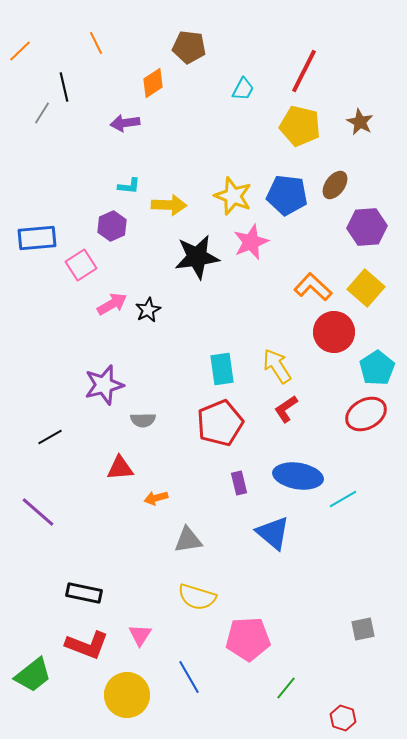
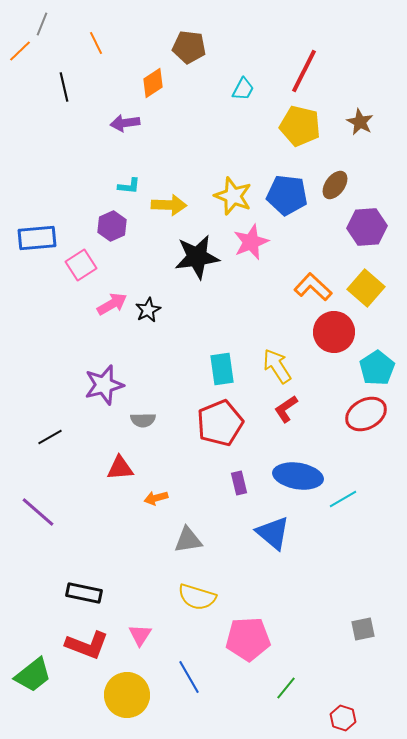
gray line at (42, 113): moved 89 px up; rotated 10 degrees counterclockwise
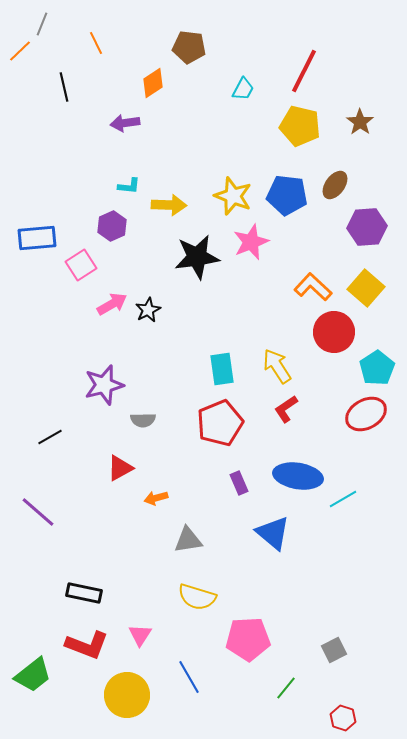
brown star at (360, 122): rotated 8 degrees clockwise
red triangle at (120, 468): rotated 24 degrees counterclockwise
purple rectangle at (239, 483): rotated 10 degrees counterclockwise
gray square at (363, 629): moved 29 px left, 21 px down; rotated 15 degrees counterclockwise
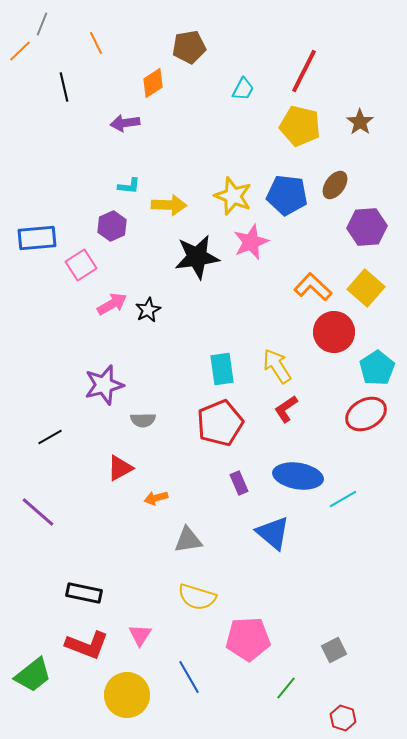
brown pentagon at (189, 47): rotated 16 degrees counterclockwise
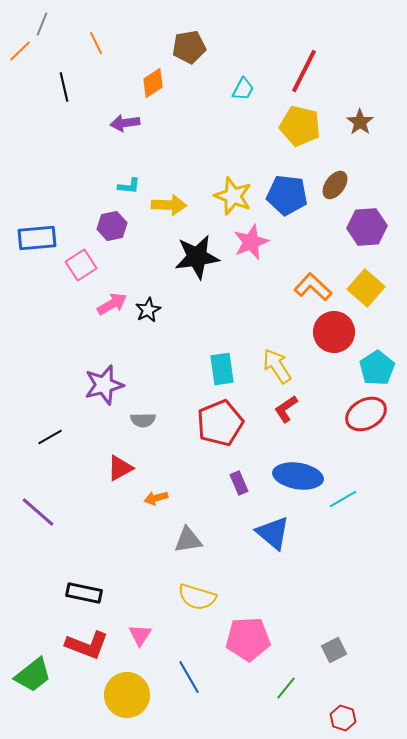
purple hexagon at (112, 226): rotated 12 degrees clockwise
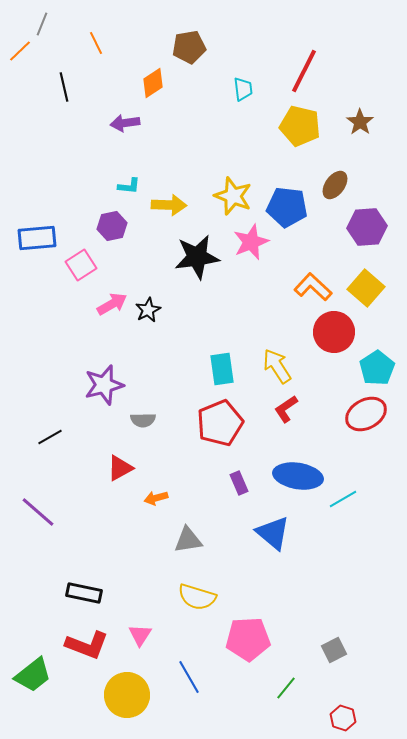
cyan trapezoid at (243, 89): rotated 35 degrees counterclockwise
blue pentagon at (287, 195): moved 12 px down
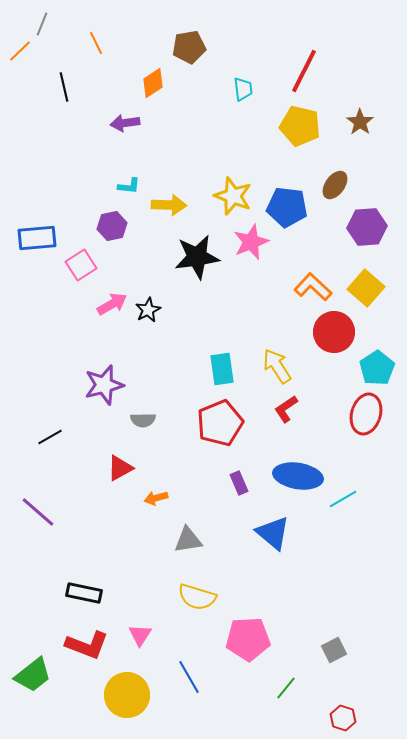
red ellipse at (366, 414): rotated 45 degrees counterclockwise
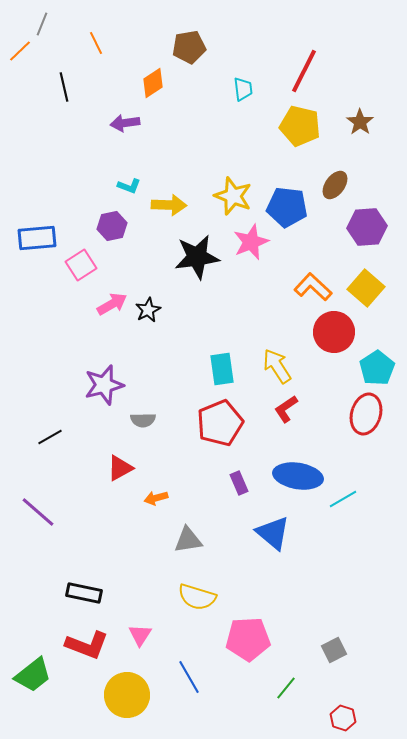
cyan L-shape at (129, 186): rotated 15 degrees clockwise
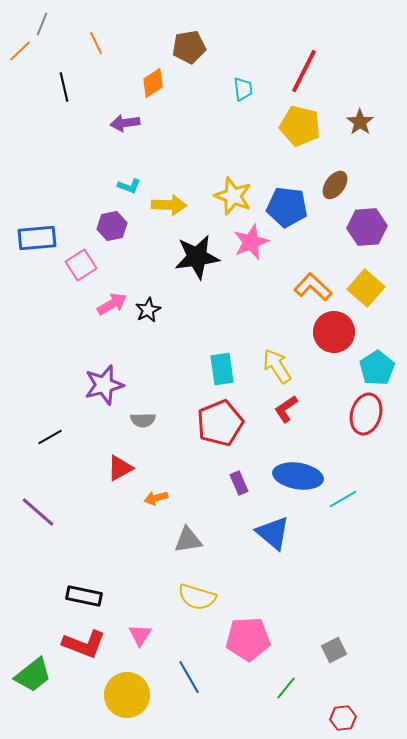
black rectangle at (84, 593): moved 3 px down
red L-shape at (87, 645): moved 3 px left, 1 px up
red hexagon at (343, 718): rotated 25 degrees counterclockwise
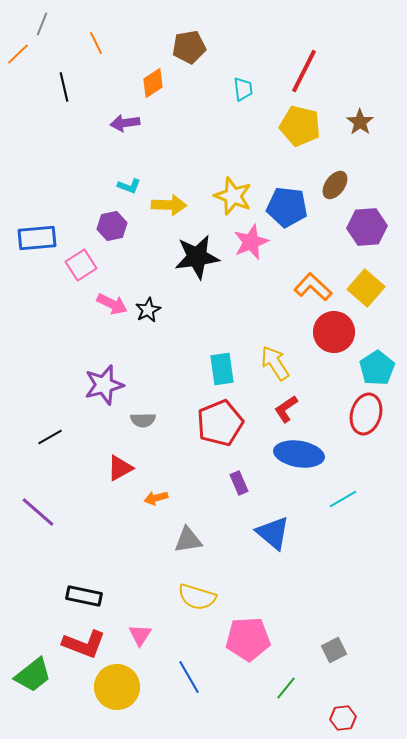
orange line at (20, 51): moved 2 px left, 3 px down
pink arrow at (112, 304): rotated 56 degrees clockwise
yellow arrow at (277, 366): moved 2 px left, 3 px up
blue ellipse at (298, 476): moved 1 px right, 22 px up
yellow circle at (127, 695): moved 10 px left, 8 px up
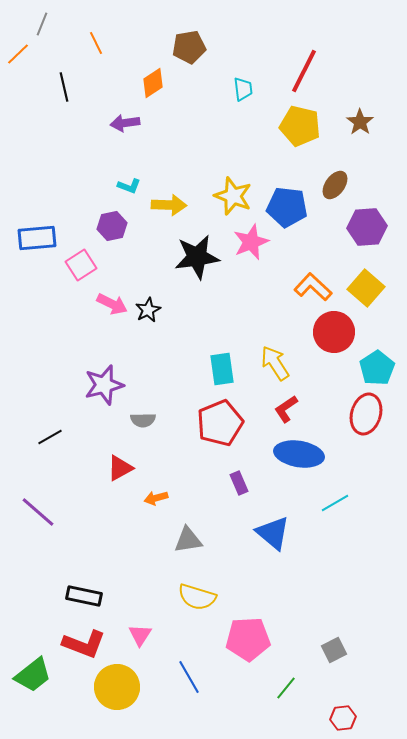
cyan line at (343, 499): moved 8 px left, 4 px down
